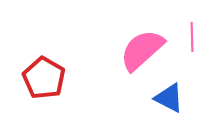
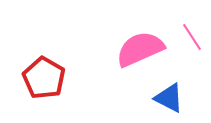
pink line: rotated 32 degrees counterclockwise
pink semicircle: moved 2 px left, 1 px up; rotated 18 degrees clockwise
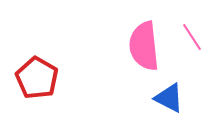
pink semicircle: moved 4 px right, 3 px up; rotated 72 degrees counterclockwise
red pentagon: moved 7 px left
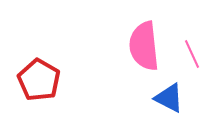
pink line: moved 17 px down; rotated 8 degrees clockwise
red pentagon: moved 2 px right, 2 px down
